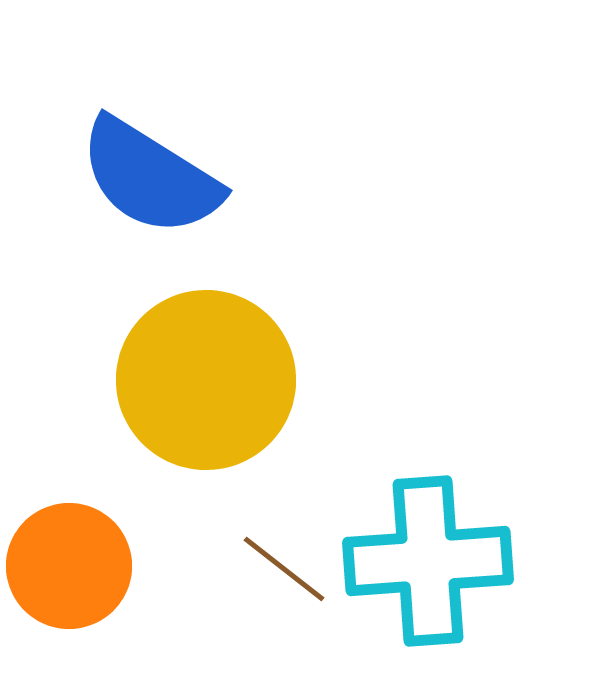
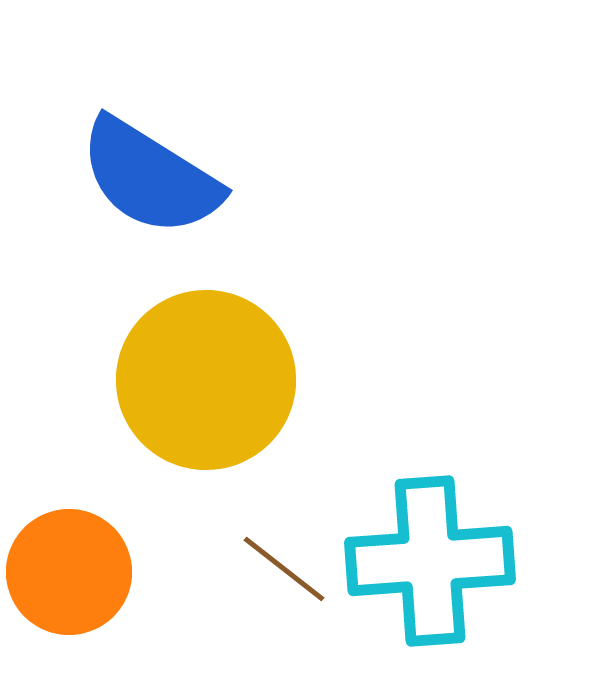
cyan cross: moved 2 px right
orange circle: moved 6 px down
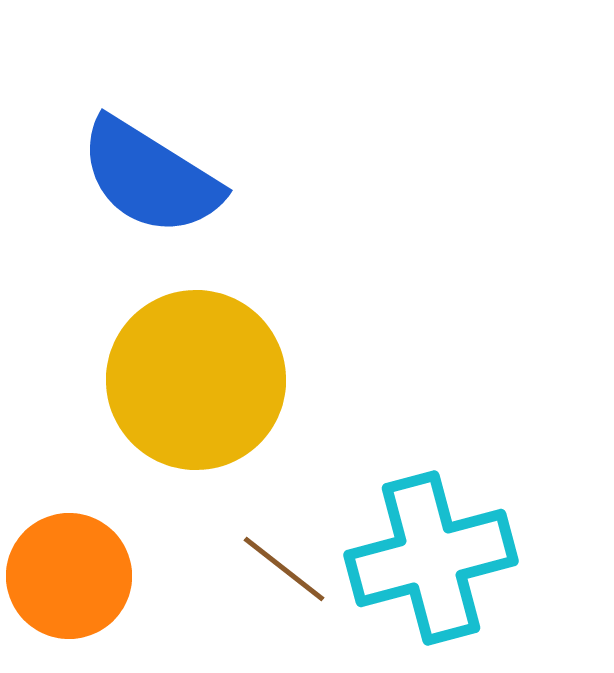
yellow circle: moved 10 px left
cyan cross: moved 1 px right, 3 px up; rotated 11 degrees counterclockwise
orange circle: moved 4 px down
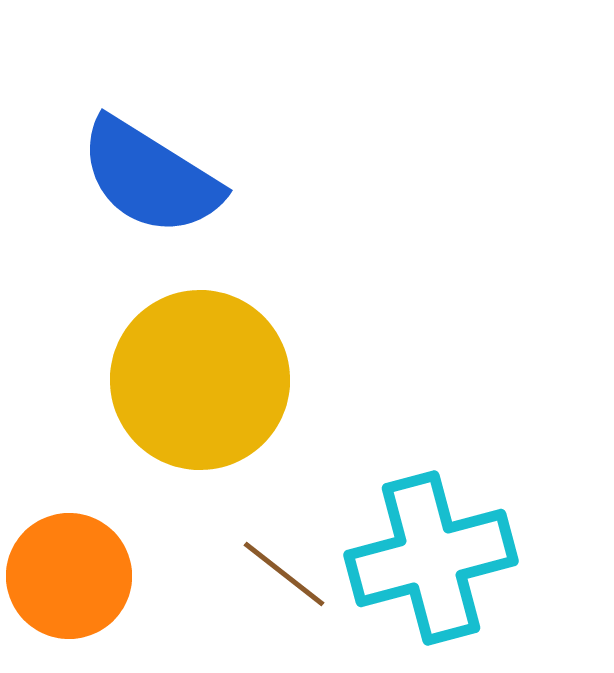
yellow circle: moved 4 px right
brown line: moved 5 px down
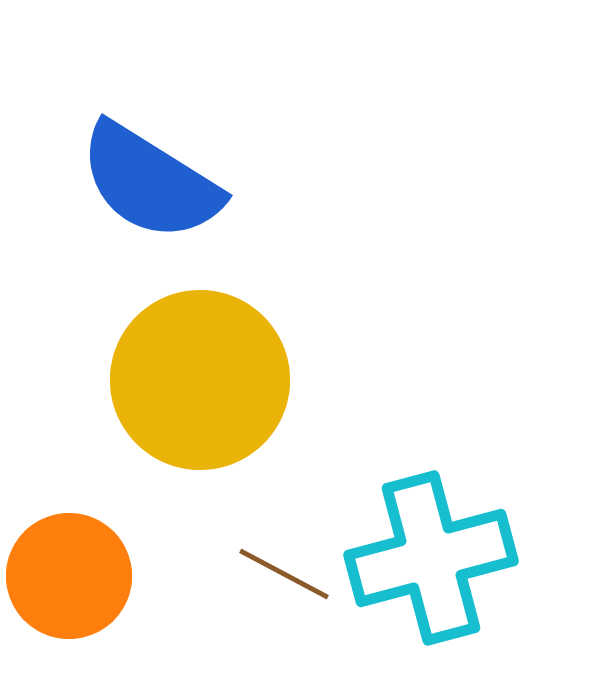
blue semicircle: moved 5 px down
brown line: rotated 10 degrees counterclockwise
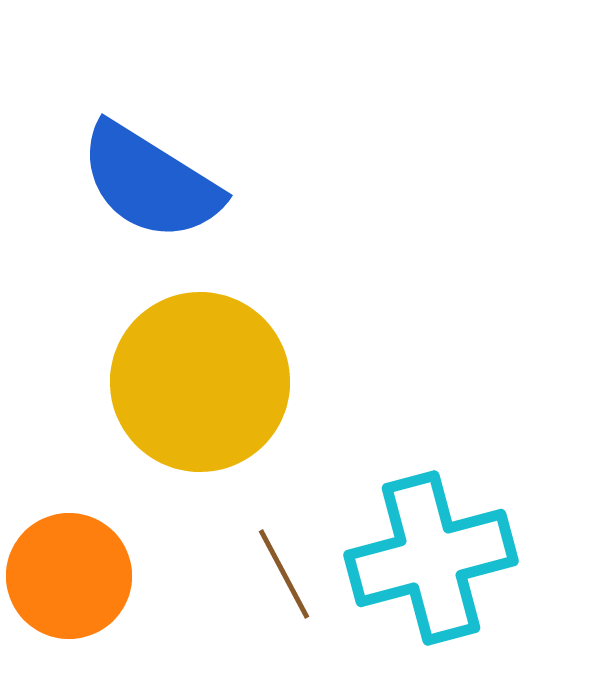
yellow circle: moved 2 px down
brown line: rotated 34 degrees clockwise
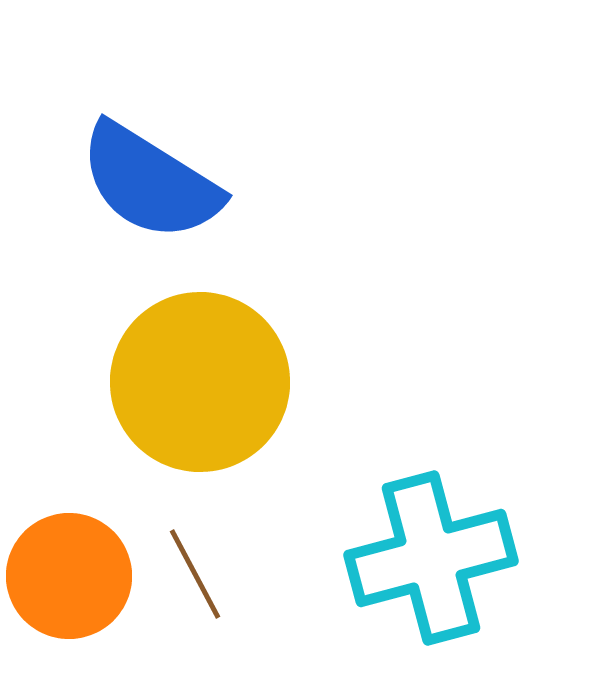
brown line: moved 89 px left
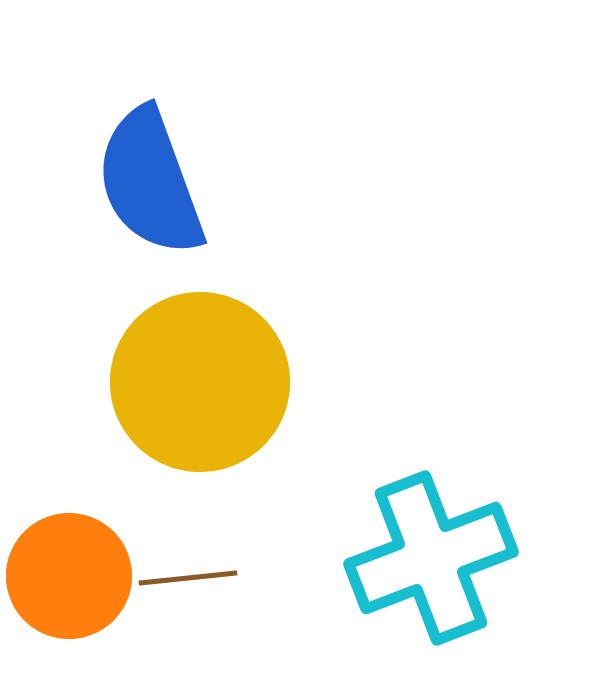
blue semicircle: rotated 38 degrees clockwise
cyan cross: rotated 6 degrees counterclockwise
brown line: moved 7 px left, 4 px down; rotated 68 degrees counterclockwise
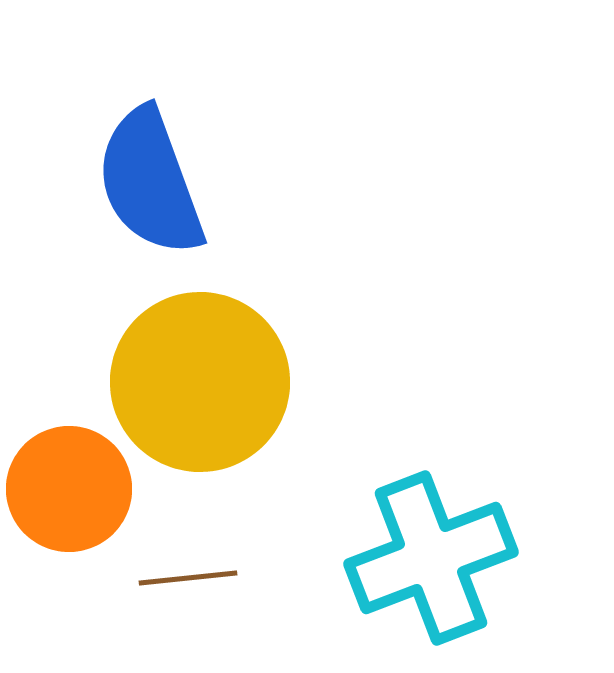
orange circle: moved 87 px up
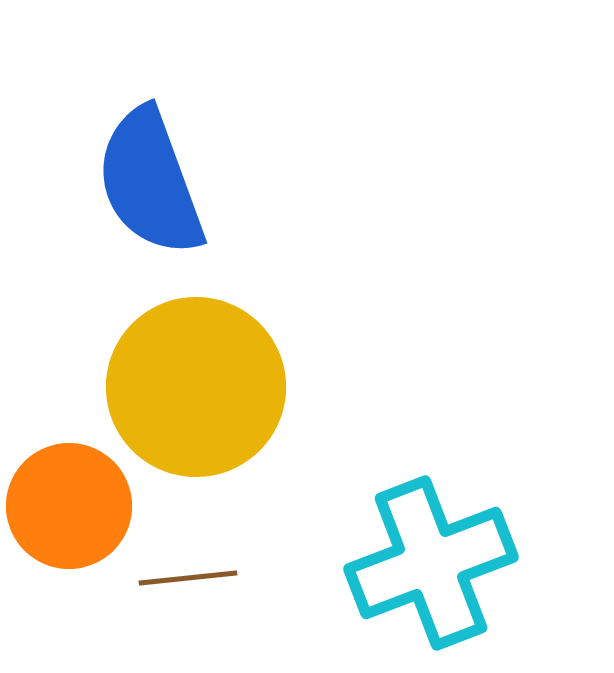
yellow circle: moved 4 px left, 5 px down
orange circle: moved 17 px down
cyan cross: moved 5 px down
